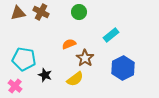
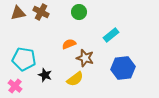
brown star: rotated 18 degrees counterclockwise
blue hexagon: rotated 20 degrees clockwise
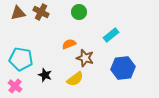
cyan pentagon: moved 3 px left
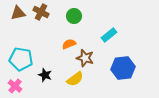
green circle: moved 5 px left, 4 px down
cyan rectangle: moved 2 px left
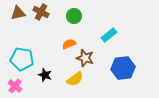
cyan pentagon: moved 1 px right
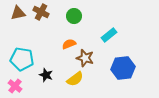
black star: moved 1 px right
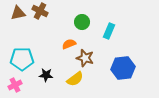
brown cross: moved 1 px left, 1 px up
green circle: moved 8 px right, 6 px down
cyan rectangle: moved 4 px up; rotated 28 degrees counterclockwise
cyan pentagon: rotated 10 degrees counterclockwise
black star: rotated 16 degrees counterclockwise
pink cross: moved 1 px up; rotated 24 degrees clockwise
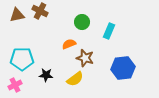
brown triangle: moved 1 px left, 2 px down
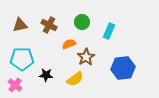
brown cross: moved 9 px right, 14 px down
brown triangle: moved 3 px right, 10 px down
brown star: moved 1 px right, 1 px up; rotated 24 degrees clockwise
pink cross: rotated 24 degrees counterclockwise
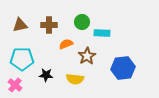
brown cross: rotated 28 degrees counterclockwise
cyan rectangle: moved 7 px left, 2 px down; rotated 70 degrees clockwise
orange semicircle: moved 3 px left
brown star: moved 1 px right, 1 px up
yellow semicircle: rotated 42 degrees clockwise
